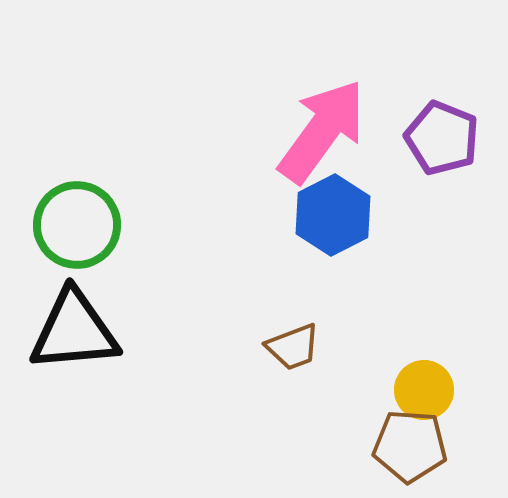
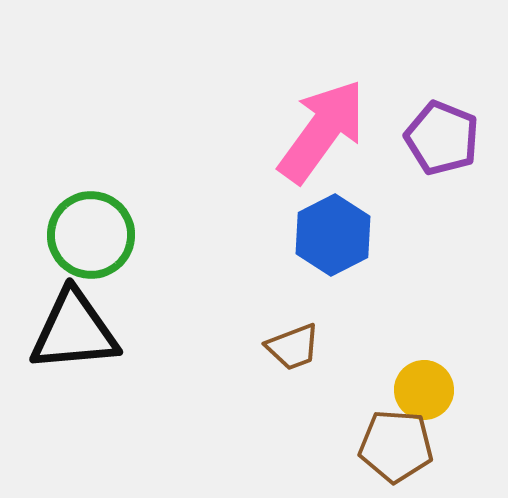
blue hexagon: moved 20 px down
green circle: moved 14 px right, 10 px down
brown pentagon: moved 14 px left
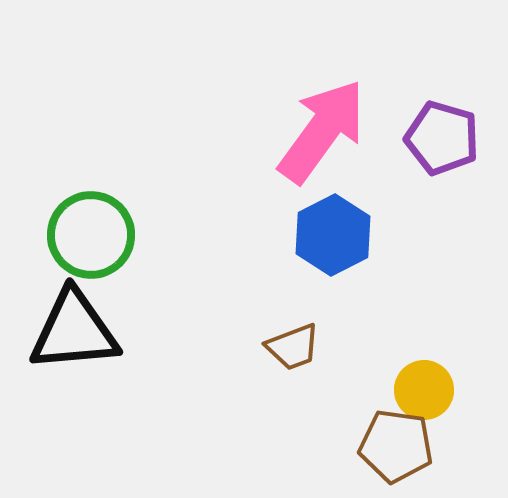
purple pentagon: rotated 6 degrees counterclockwise
brown pentagon: rotated 4 degrees clockwise
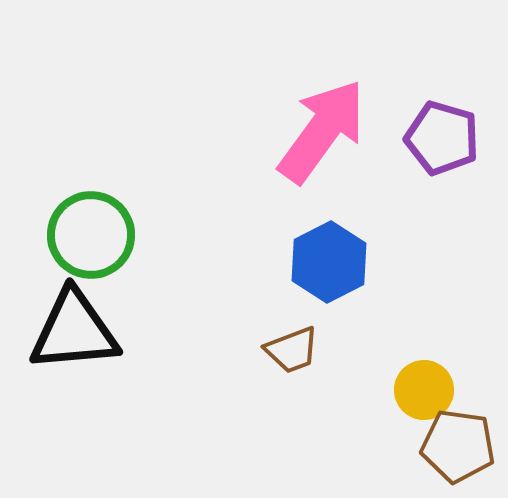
blue hexagon: moved 4 px left, 27 px down
brown trapezoid: moved 1 px left, 3 px down
brown pentagon: moved 62 px right
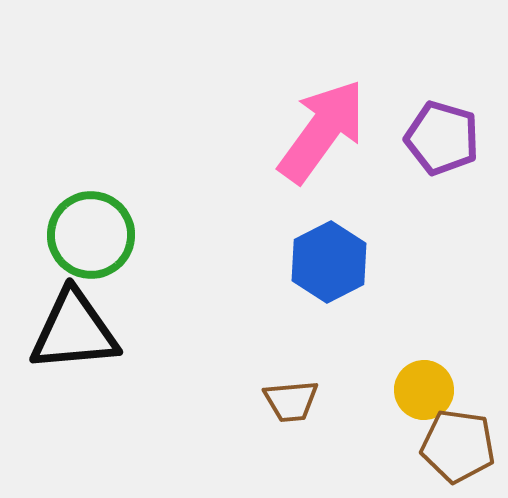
brown trapezoid: moved 1 px left, 51 px down; rotated 16 degrees clockwise
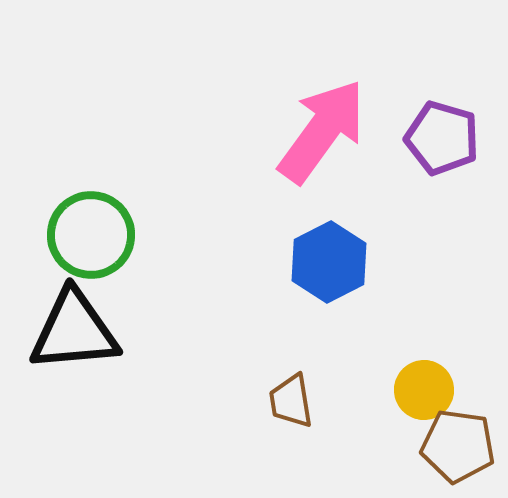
brown trapezoid: rotated 86 degrees clockwise
